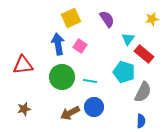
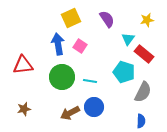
yellow star: moved 5 px left, 1 px down
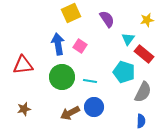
yellow square: moved 5 px up
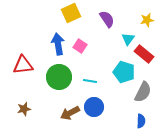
green circle: moved 3 px left
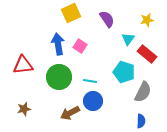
red rectangle: moved 3 px right
blue circle: moved 1 px left, 6 px up
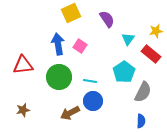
yellow star: moved 9 px right, 11 px down
red rectangle: moved 4 px right
cyan pentagon: rotated 20 degrees clockwise
brown star: moved 1 px left, 1 px down
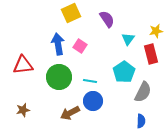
red rectangle: rotated 36 degrees clockwise
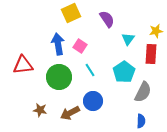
red rectangle: rotated 18 degrees clockwise
cyan line: moved 11 px up; rotated 48 degrees clockwise
brown star: moved 17 px right; rotated 24 degrees clockwise
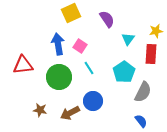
cyan line: moved 1 px left, 2 px up
blue semicircle: rotated 40 degrees counterclockwise
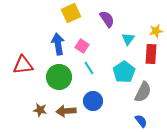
pink square: moved 2 px right
brown arrow: moved 4 px left, 2 px up; rotated 24 degrees clockwise
